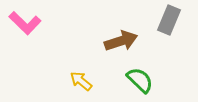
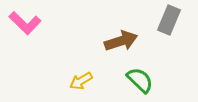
yellow arrow: rotated 70 degrees counterclockwise
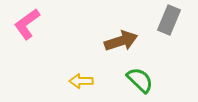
pink L-shape: moved 2 px right, 1 px down; rotated 100 degrees clockwise
yellow arrow: rotated 30 degrees clockwise
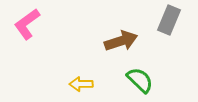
yellow arrow: moved 3 px down
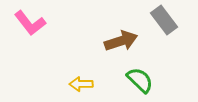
gray rectangle: moved 5 px left; rotated 60 degrees counterclockwise
pink L-shape: moved 3 px right, 1 px up; rotated 92 degrees counterclockwise
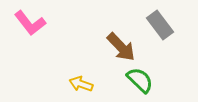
gray rectangle: moved 4 px left, 5 px down
brown arrow: moved 6 px down; rotated 64 degrees clockwise
yellow arrow: rotated 20 degrees clockwise
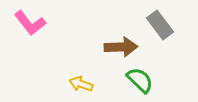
brown arrow: rotated 48 degrees counterclockwise
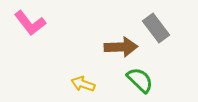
gray rectangle: moved 4 px left, 3 px down
yellow arrow: moved 2 px right
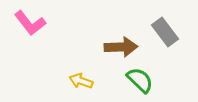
gray rectangle: moved 9 px right, 4 px down
yellow arrow: moved 2 px left, 3 px up
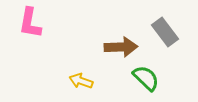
pink L-shape: rotated 48 degrees clockwise
green semicircle: moved 6 px right, 2 px up
